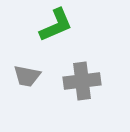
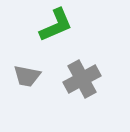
gray cross: moved 2 px up; rotated 21 degrees counterclockwise
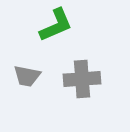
gray cross: rotated 24 degrees clockwise
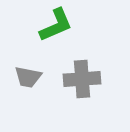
gray trapezoid: moved 1 px right, 1 px down
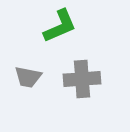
green L-shape: moved 4 px right, 1 px down
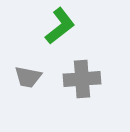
green L-shape: rotated 15 degrees counterclockwise
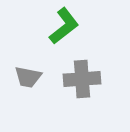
green L-shape: moved 4 px right
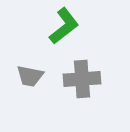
gray trapezoid: moved 2 px right, 1 px up
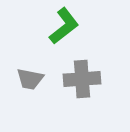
gray trapezoid: moved 3 px down
